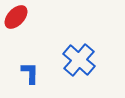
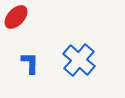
blue L-shape: moved 10 px up
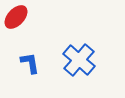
blue L-shape: rotated 10 degrees counterclockwise
